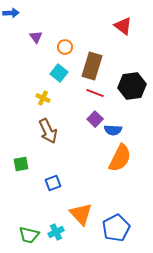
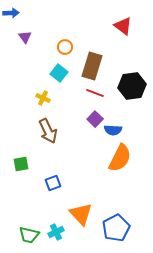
purple triangle: moved 11 px left
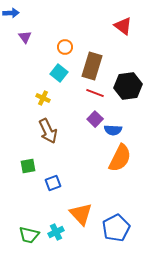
black hexagon: moved 4 px left
green square: moved 7 px right, 2 px down
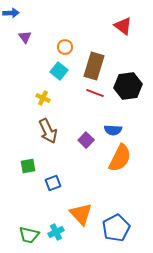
brown rectangle: moved 2 px right
cyan square: moved 2 px up
purple square: moved 9 px left, 21 px down
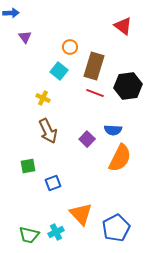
orange circle: moved 5 px right
purple square: moved 1 px right, 1 px up
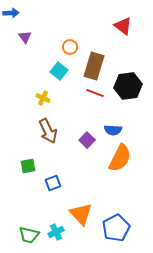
purple square: moved 1 px down
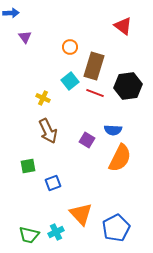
cyan square: moved 11 px right, 10 px down; rotated 12 degrees clockwise
purple square: rotated 14 degrees counterclockwise
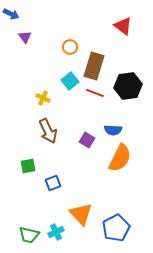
blue arrow: moved 1 px down; rotated 28 degrees clockwise
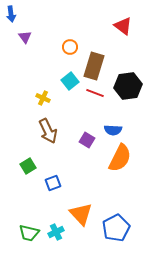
blue arrow: rotated 56 degrees clockwise
green square: rotated 21 degrees counterclockwise
green trapezoid: moved 2 px up
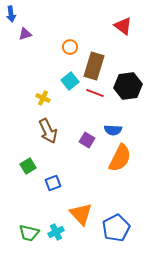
purple triangle: moved 3 px up; rotated 48 degrees clockwise
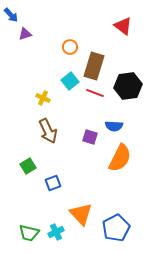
blue arrow: moved 1 px down; rotated 35 degrees counterclockwise
blue semicircle: moved 1 px right, 4 px up
purple square: moved 3 px right, 3 px up; rotated 14 degrees counterclockwise
